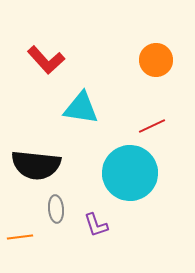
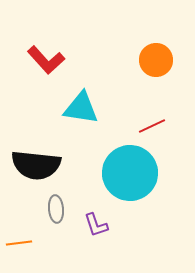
orange line: moved 1 px left, 6 px down
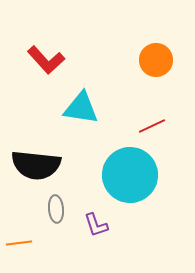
cyan circle: moved 2 px down
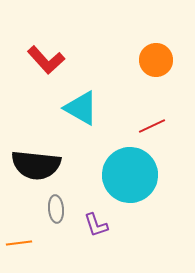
cyan triangle: rotated 21 degrees clockwise
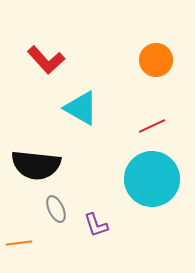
cyan circle: moved 22 px right, 4 px down
gray ellipse: rotated 20 degrees counterclockwise
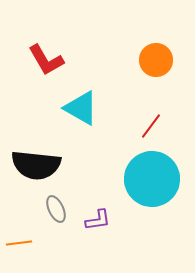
red L-shape: rotated 12 degrees clockwise
red line: moved 1 px left; rotated 28 degrees counterclockwise
purple L-shape: moved 2 px right, 5 px up; rotated 80 degrees counterclockwise
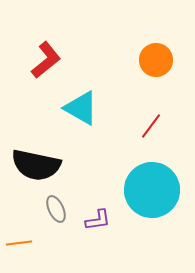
red L-shape: rotated 99 degrees counterclockwise
black semicircle: rotated 6 degrees clockwise
cyan circle: moved 11 px down
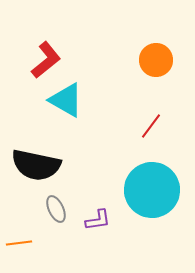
cyan triangle: moved 15 px left, 8 px up
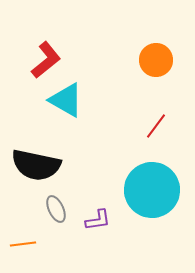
red line: moved 5 px right
orange line: moved 4 px right, 1 px down
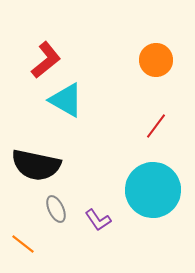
cyan circle: moved 1 px right
purple L-shape: rotated 64 degrees clockwise
orange line: rotated 45 degrees clockwise
